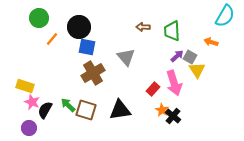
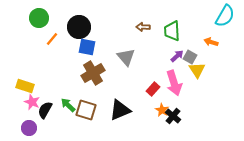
black triangle: rotated 15 degrees counterclockwise
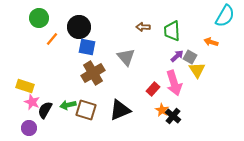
green arrow: rotated 56 degrees counterclockwise
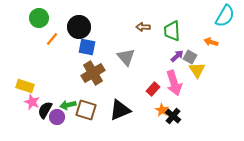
purple circle: moved 28 px right, 11 px up
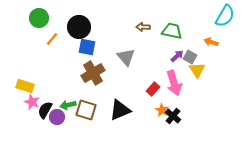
green trapezoid: rotated 105 degrees clockwise
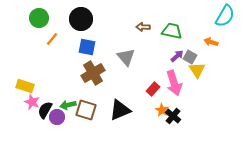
black circle: moved 2 px right, 8 px up
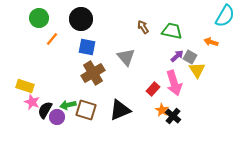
brown arrow: rotated 56 degrees clockwise
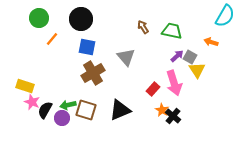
purple circle: moved 5 px right, 1 px down
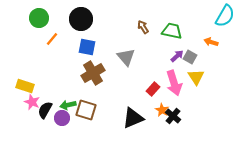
yellow triangle: moved 1 px left, 7 px down
black triangle: moved 13 px right, 8 px down
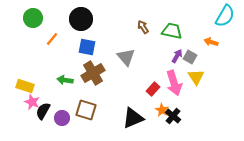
green circle: moved 6 px left
purple arrow: rotated 16 degrees counterclockwise
green arrow: moved 3 px left, 25 px up; rotated 21 degrees clockwise
black semicircle: moved 2 px left, 1 px down
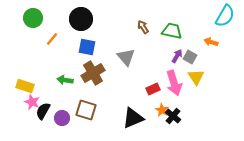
red rectangle: rotated 24 degrees clockwise
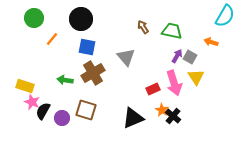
green circle: moved 1 px right
